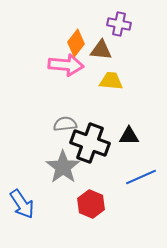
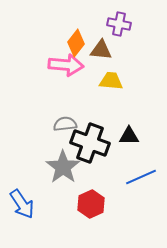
red hexagon: rotated 12 degrees clockwise
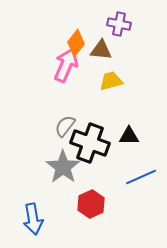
pink arrow: rotated 72 degrees counterclockwise
yellow trapezoid: rotated 20 degrees counterclockwise
gray semicircle: moved 2 px down; rotated 45 degrees counterclockwise
blue arrow: moved 11 px right, 15 px down; rotated 24 degrees clockwise
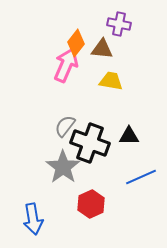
brown triangle: moved 1 px right, 1 px up
yellow trapezoid: rotated 25 degrees clockwise
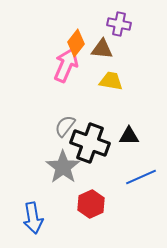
blue arrow: moved 1 px up
